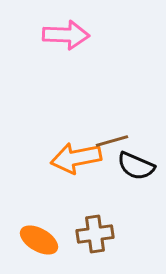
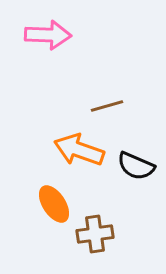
pink arrow: moved 18 px left
brown line: moved 5 px left, 35 px up
orange arrow: moved 3 px right, 8 px up; rotated 30 degrees clockwise
orange ellipse: moved 15 px right, 36 px up; rotated 27 degrees clockwise
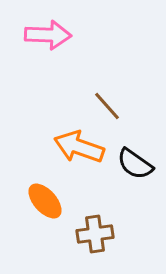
brown line: rotated 64 degrees clockwise
orange arrow: moved 3 px up
black semicircle: moved 1 px left, 2 px up; rotated 12 degrees clockwise
orange ellipse: moved 9 px left, 3 px up; rotated 9 degrees counterclockwise
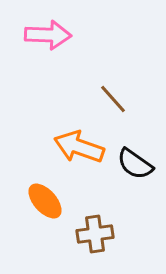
brown line: moved 6 px right, 7 px up
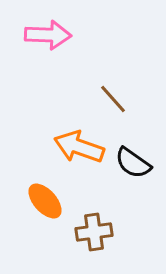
black semicircle: moved 2 px left, 1 px up
brown cross: moved 1 px left, 2 px up
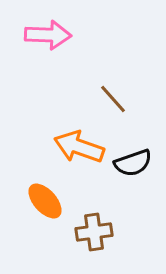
black semicircle: rotated 54 degrees counterclockwise
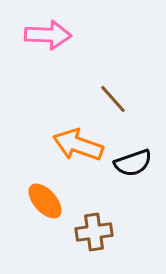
orange arrow: moved 1 px left, 2 px up
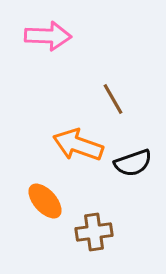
pink arrow: moved 1 px down
brown line: rotated 12 degrees clockwise
